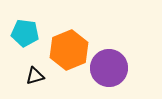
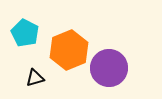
cyan pentagon: rotated 20 degrees clockwise
black triangle: moved 2 px down
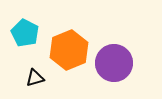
purple circle: moved 5 px right, 5 px up
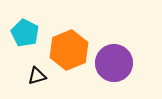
black triangle: moved 2 px right, 2 px up
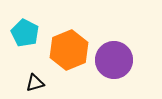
purple circle: moved 3 px up
black triangle: moved 2 px left, 7 px down
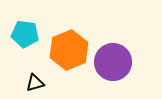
cyan pentagon: moved 1 px down; rotated 20 degrees counterclockwise
purple circle: moved 1 px left, 2 px down
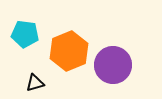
orange hexagon: moved 1 px down
purple circle: moved 3 px down
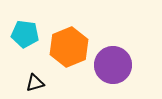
orange hexagon: moved 4 px up
